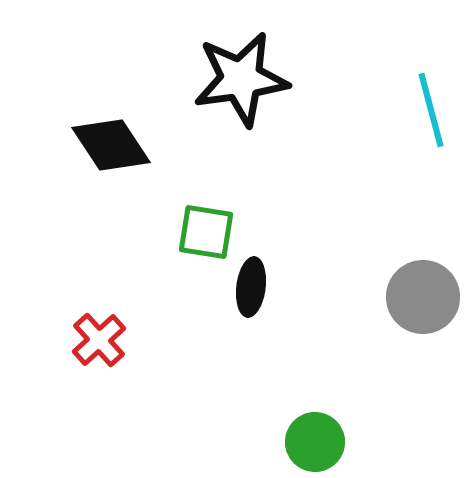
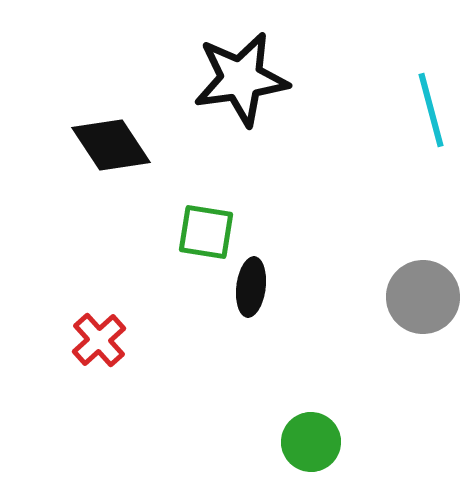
green circle: moved 4 px left
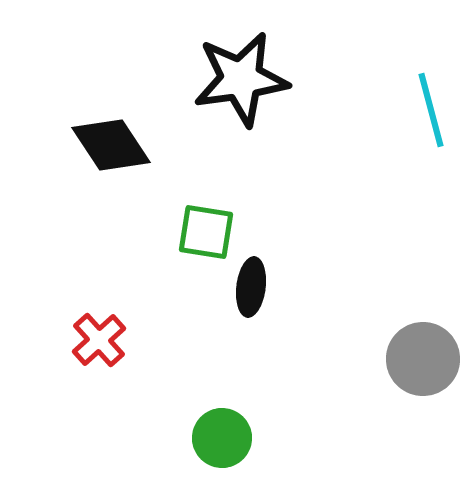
gray circle: moved 62 px down
green circle: moved 89 px left, 4 px up
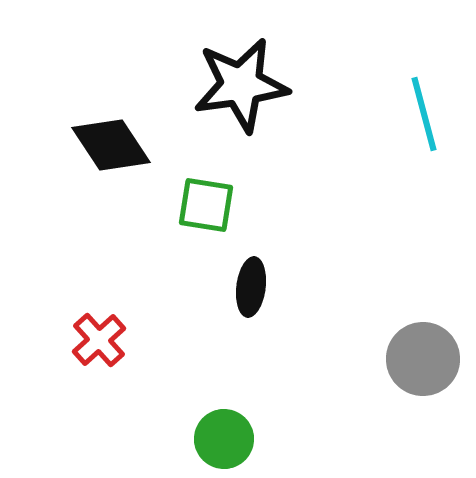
black star: moved 6 px down
cyan line: moved 7 px left, 4 px down
green square: moved 27 px up
green circle: moved 2 px right, 1 px down
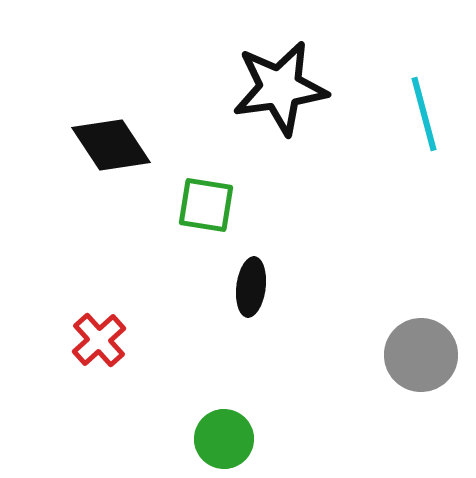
black star: moved 39 px right, 3 px down
gray circle: moved 2 px left, 4 px up
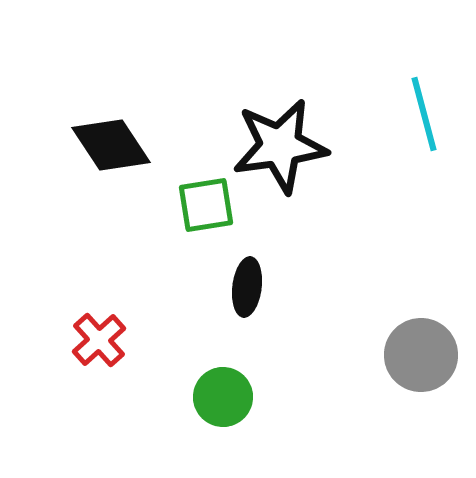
black star: moved 58 px down
green square: rotated 18 degrees counterclockwise
black ellipse: moved 4 px left
green circle: moved 1 px left, 42 px up
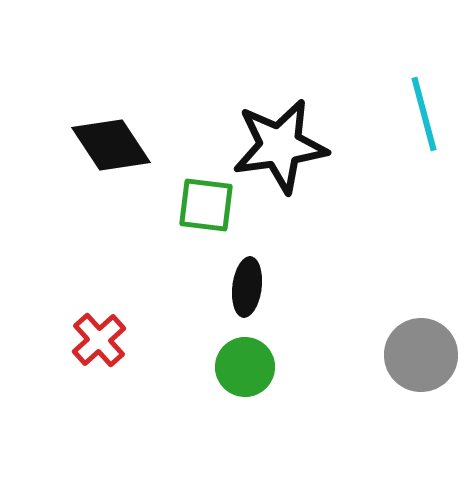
green square: rotated 16 degrees clockwise
green circle: moved 22 px right, 30 px up
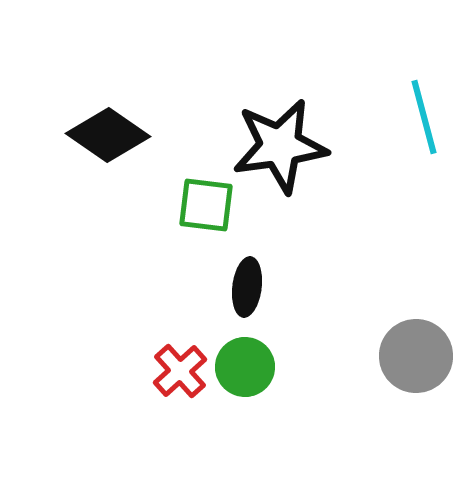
cyan line: moved 3 px down
black diamond: moved 3 px left, 10 px up; rotated 22 degrees counterclockwise
red cross: moved 81 px right, 31 px down
gray circle: moved 5 px left, 1 px down
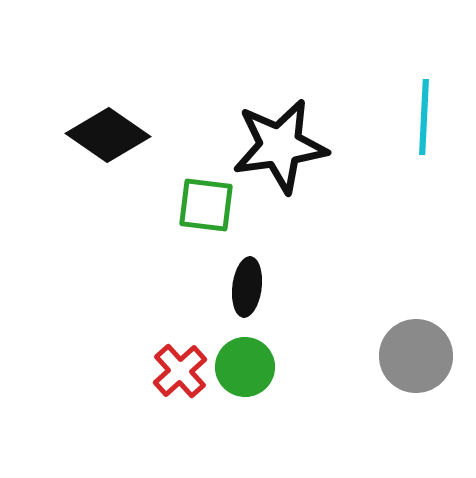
cyan line: rotated 18 degrees clockwise
